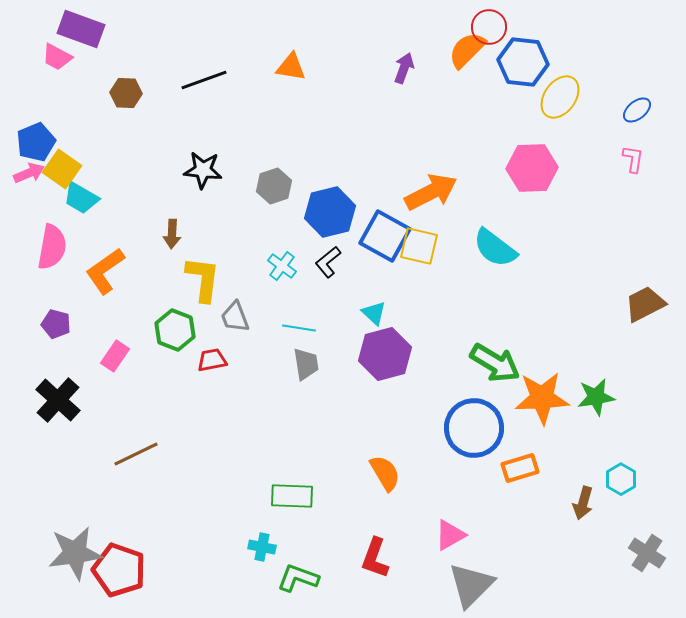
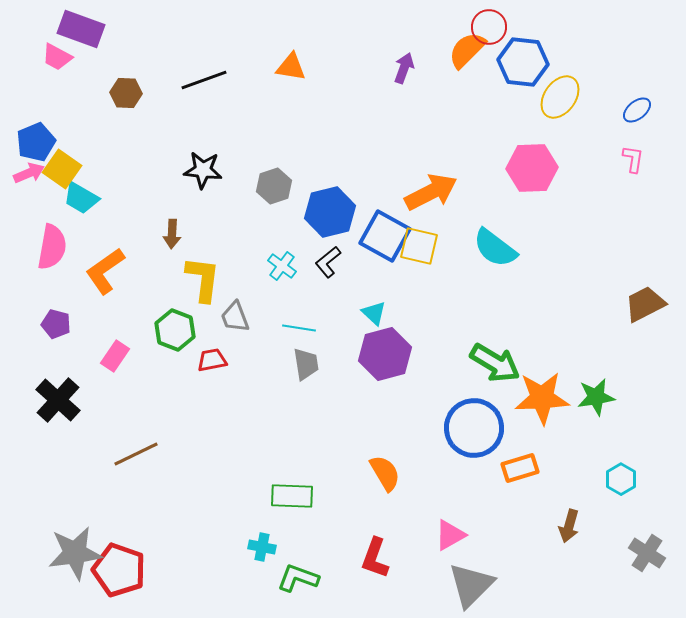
brown arrow at (583, 503): moved 14 px left, 23 px down
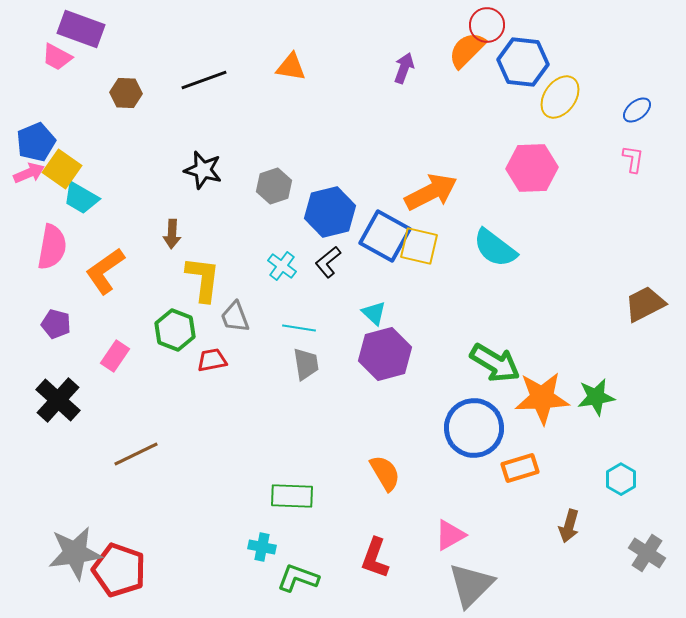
red circle at (489, 27): moved 2 px left, 2 px up
black star at (203, 170): rotated 9 degrees clockwise
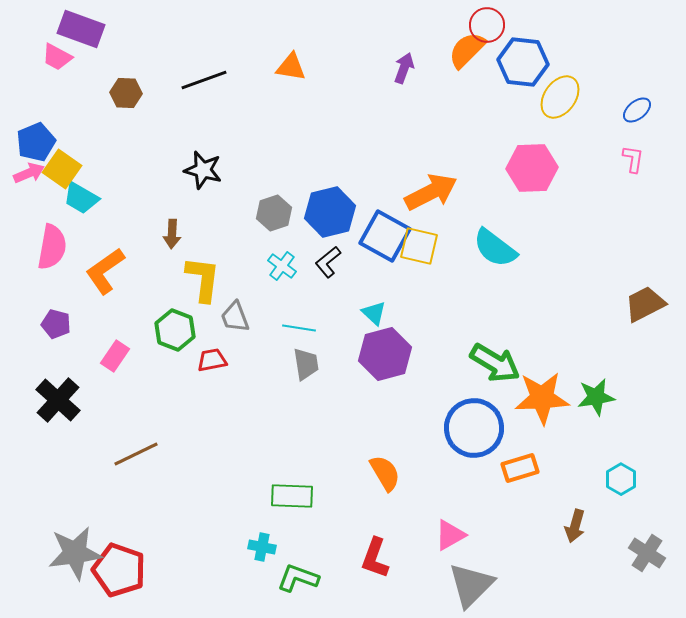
gray hexagon at (274, 186): moved 27 px down
brown arrow at (569, 526): moved 6 px right
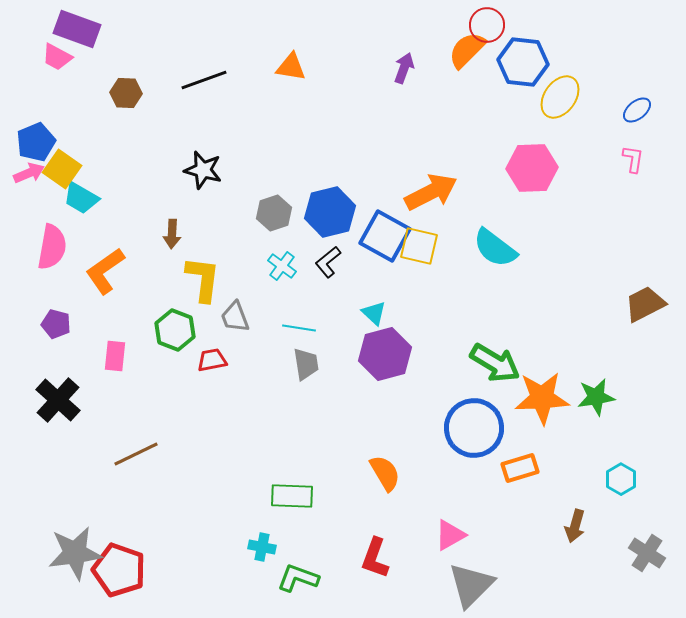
purple rectangle at (81, 29): moved 4 px left
pink rectangle at (115, 356): rotated 28 degrees counterclockwise
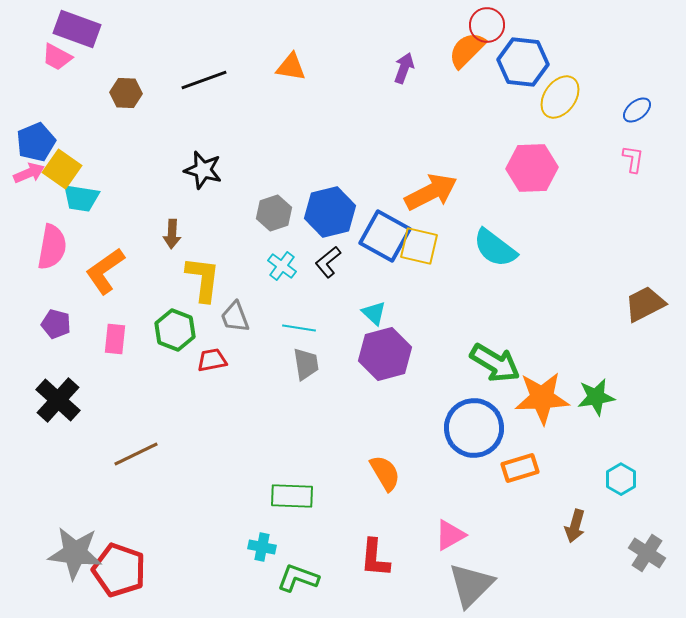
cyan trapezoid at (81, 198): rotated 21 degrees counterclockwise
pink rectangle at (115, 356): moved 17 px up
gray star at (75, 553): rotated 14 degrees clockwise
red L-shape at (375, 558): rotated 15 degrees counterclockwise
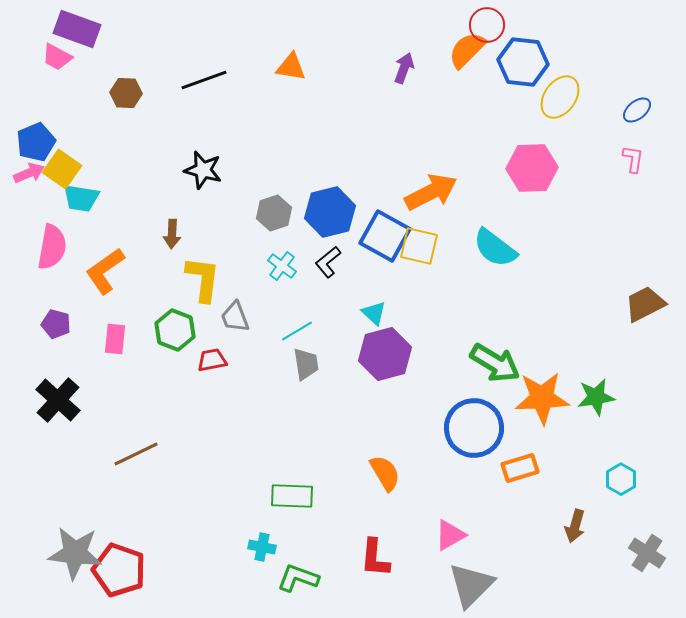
cyan line at (299, 328): moved 2 px left, 3 px down; rotated 40 degrees counterclockwise
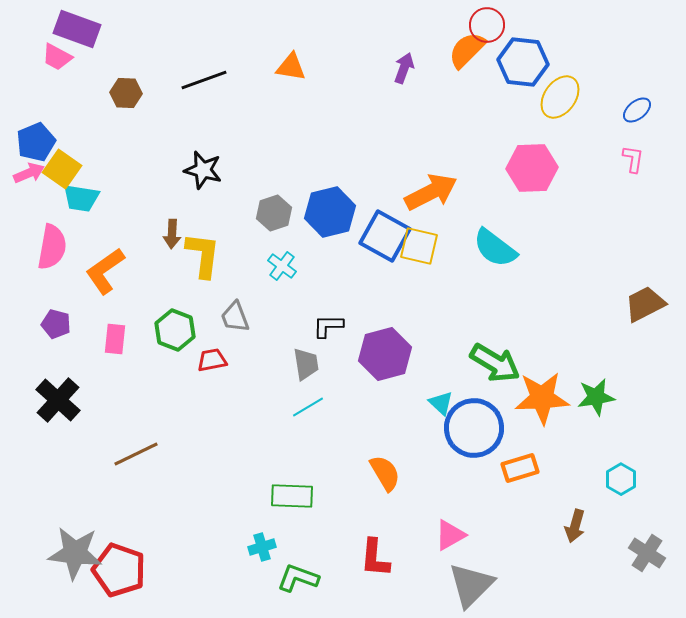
black L-shape at (328, 262): moved 64 px down; rotated 40 degrees clockwise
yellow L-shape at (203, 279): moved 24 px up
cyan triangle at (374, 313): moved 67 px right, 90 px down
cyan line at (297, 331): moved 11 px right, 76 px down
cyan cross at (262, 547): rotated 28 degrees counterclockwise
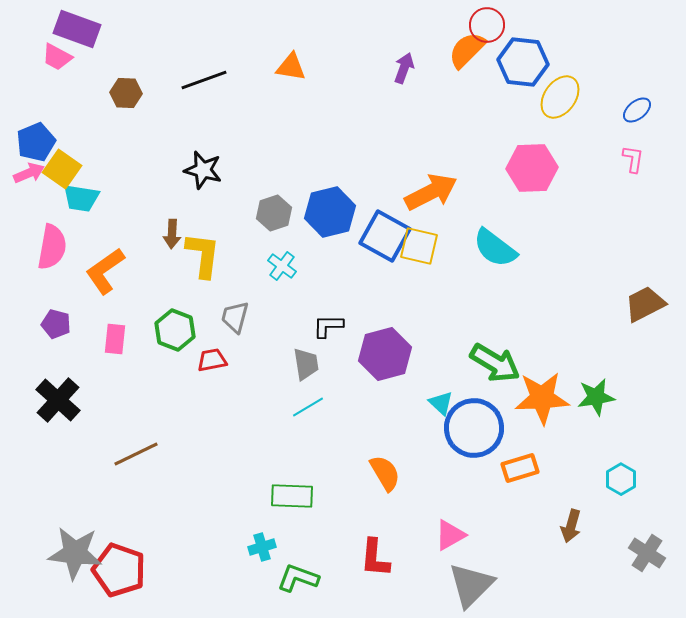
gray trapezoid at (235, 317): rotated 36 degrees clockwise
brown arrow at (575, 526): moved 4 px left
